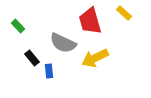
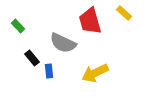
yellow arrow: moved 15 px down
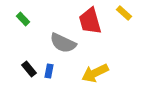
green rectangle: moved 5 px right, 7 px up
black rectangle: moved 3 px left, 11 px down
blue rectangle: rotated 16 degrees clockwise
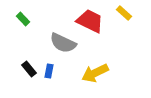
red trapezoid: rotated 132 degrees clockwise
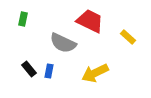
yellow rectangle: moved 4 px right, 24 px down
green rectangle: rotated 56 degrees clockwise
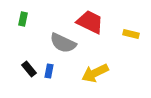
red trapezoid: moved 1 px down
yellow rectangle: moved 3 px right, 3 px up; rotated 28 degrees counterclockwise
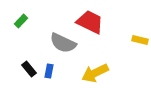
green rectangle: moved 2 px left, 2 px down; rotated 32 degrees clockwise
yellow rectangle: moved 9 px right, 6 px down
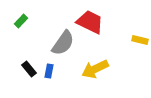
gray semicircle: rotated 80 degrees counterclockwise
yellow arrow: moved 4 px up
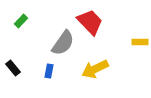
red trapezoid: rotated 20 degrees clockwise
yellow rectangle: moved 2 px down; rotated 14 degrees counterclockwise
black rectangle: moved 16 px left, 1 px up
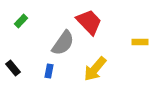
red trapezoid: moved 1 px left
yellow arrow: rotated 24 degrees counterclockwise
